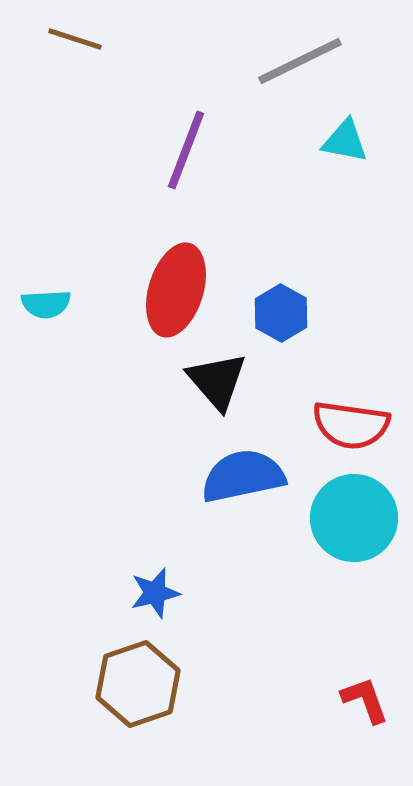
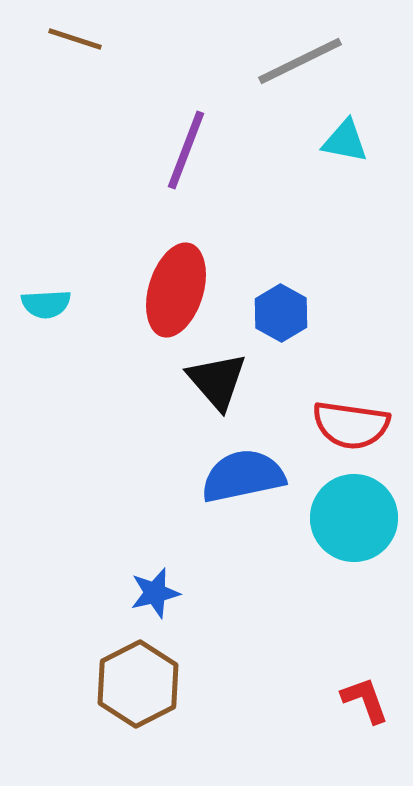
brown hexagon: rotated 8 degrees counterclockwise
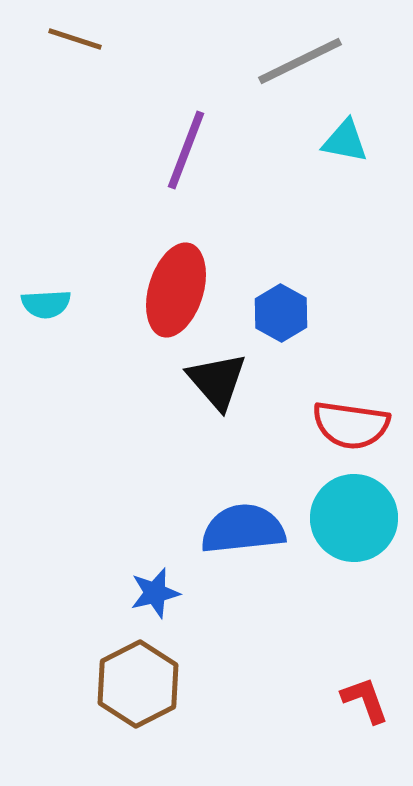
blue semicircle: moved 53 px down; rotated 6 degrees clockwise
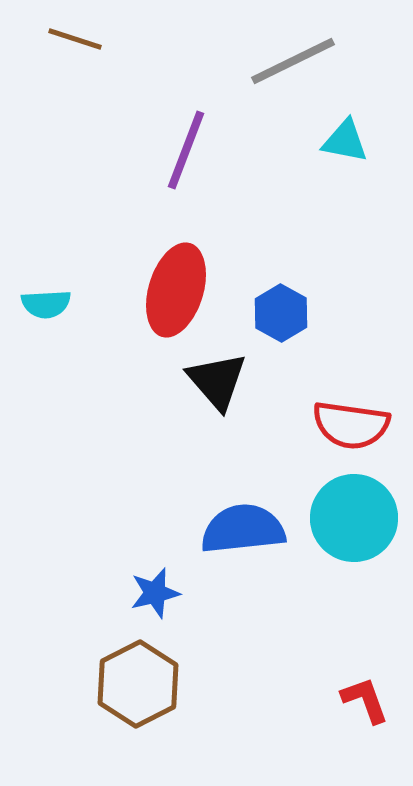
gray line: moved 7 px left
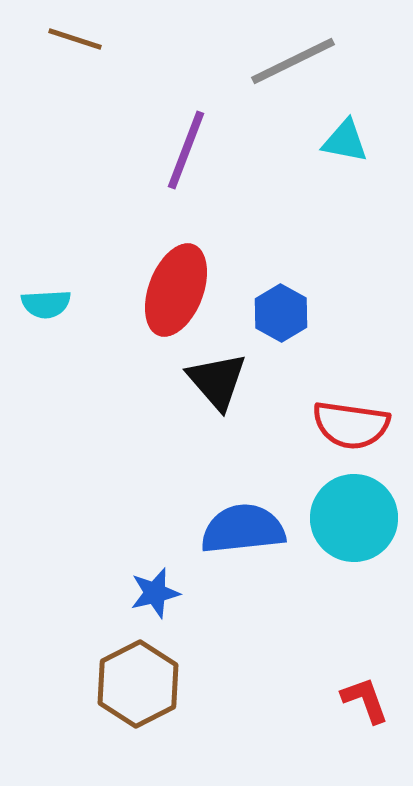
red ellipse: rotated 4 degrees clockwise
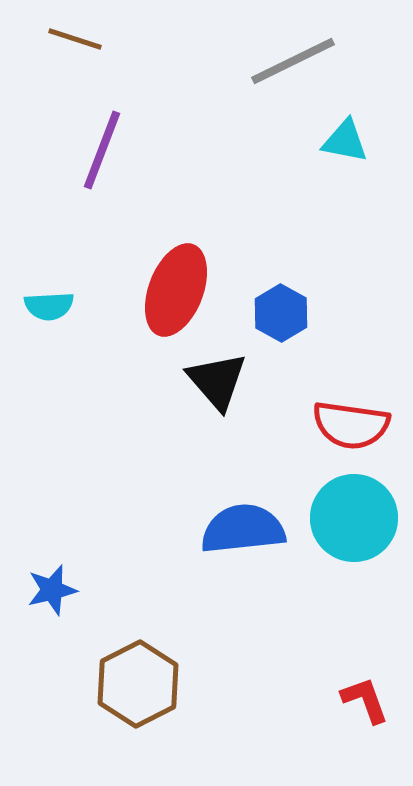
purple line: moved 84 px left
cyan semicircle: moved 3 px right, 2 px down
blue star: moved 103 px left, 3 px up
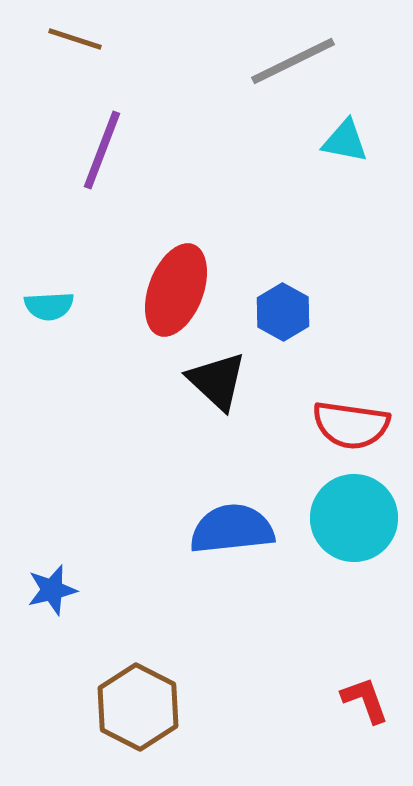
blue hexagon: moved 2 px right, 1 px up
black triangle: rotated 6 degrees counterclockwise
blue semicircle: moved 11 px left
brown hexagon: moved 23 px down; rotated 6 degrees counterclockwise
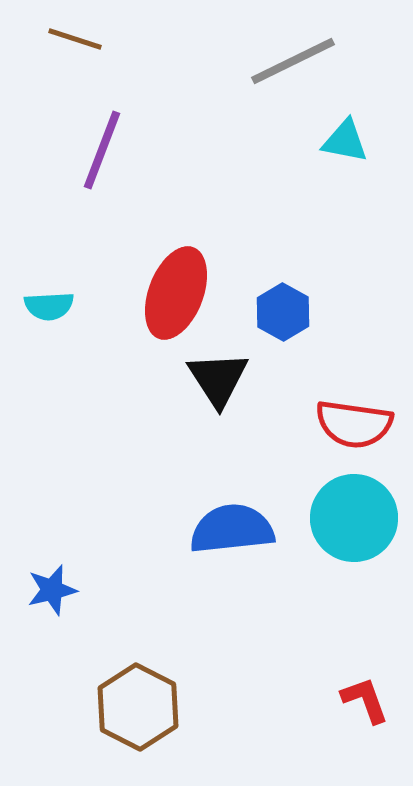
red ellipse: moved 3 px down
black triangle: moved 1 px right, 2 px up; rotated 14 degrees clockwise
red semicircle: moved 3 px right, 1 px up
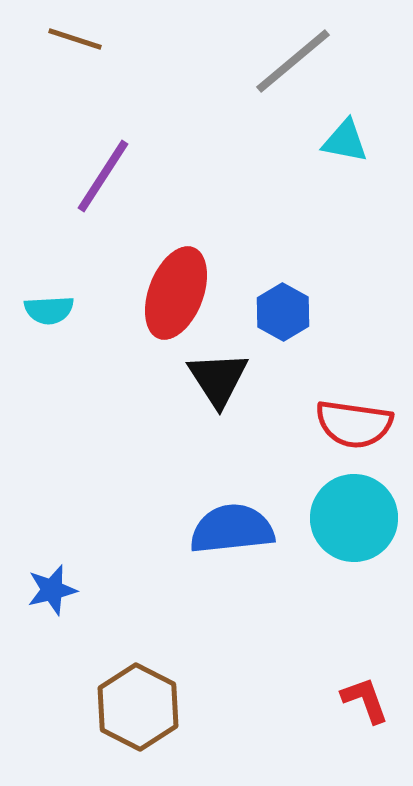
gray line: rotated 14 degrees counterclockwise
purple line: moved 1 px right, 26 px down; rotated 12 degrees clockwise
cyan semicircle: moved 4 px down
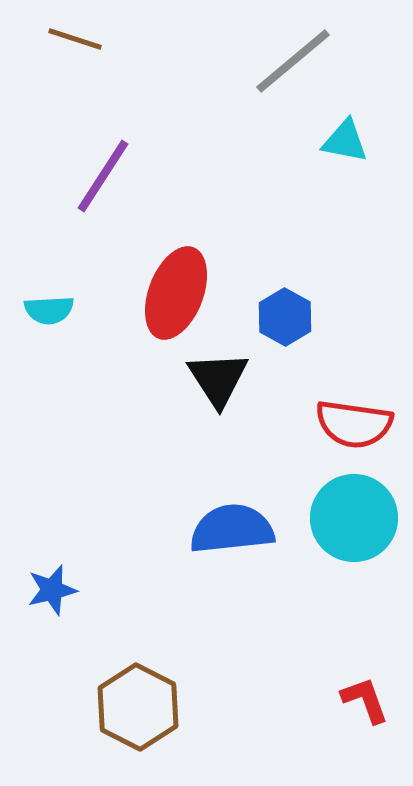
blue hexagon: moved 2 px right, 5 px down
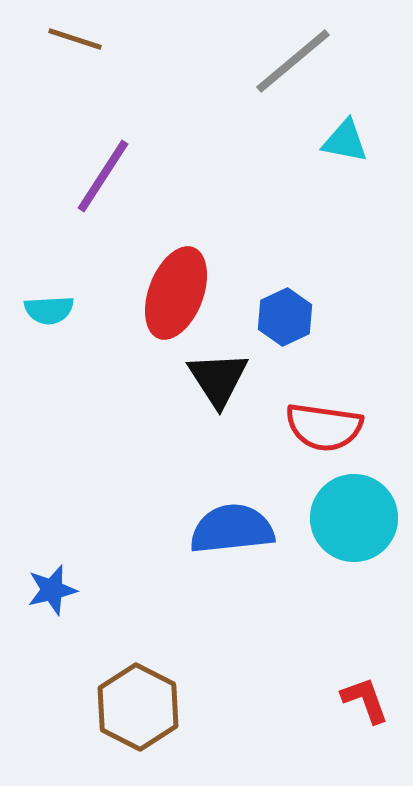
blue hexagon: rotated 6 degrees clockwise
red semicircle: moved 30 px left, 3 px down
